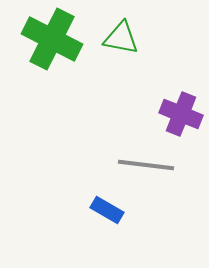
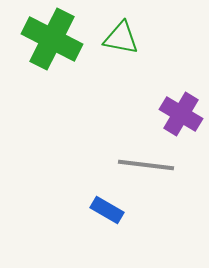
purple cross: rotated 9 degrees clockwise
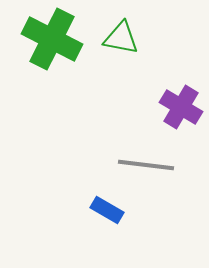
purple cross: moved 7 px up
